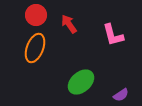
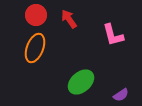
red arrow: moved 5 px up
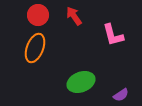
red circle: moved 2 px right
red arrow: moved 5 px right, 3 px up
green ellipse: rotated 20 degrees clockwise
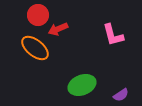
red arrow: moved 16 px left, 13 px down; rotated 78 degrees counterclockwise
orange ellipse: rotated 72 degrees counterclockwise
green ellipse: moved 1 px right, 3 px down
